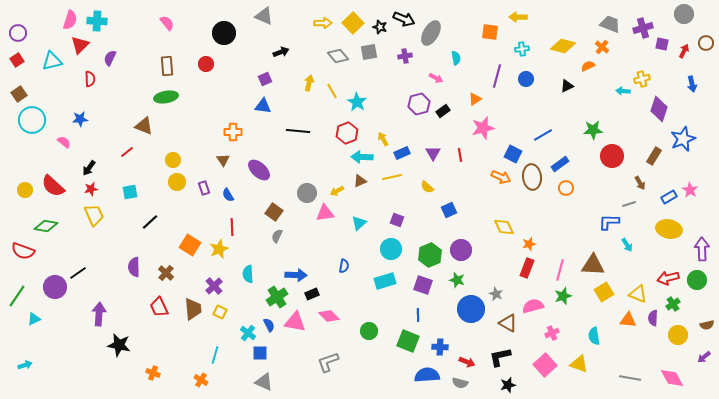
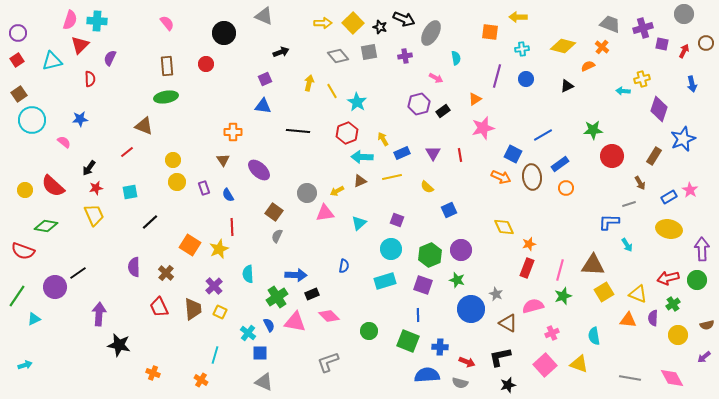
red star at (91, 189): moved 5 px right, 1 px up
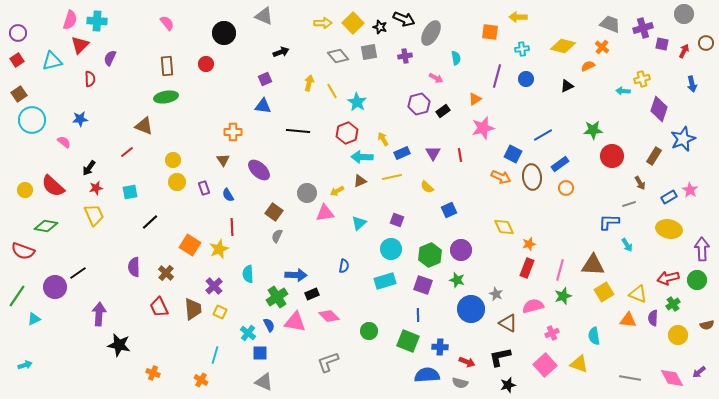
purple arrow at (704, 357): moved 5 px left, 15 px down
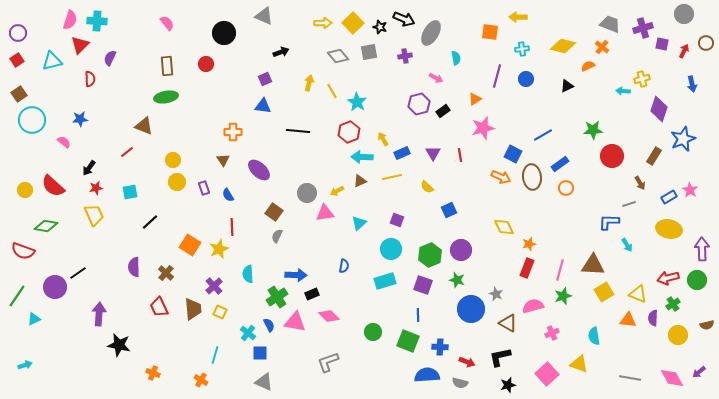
red hexagon at (347, 133): moved 2 px right, 1 px up
green circle at (369, 331): moved 4 px right, 1 px down
pink square at (545, 365): moved 2 px right, 9 px down
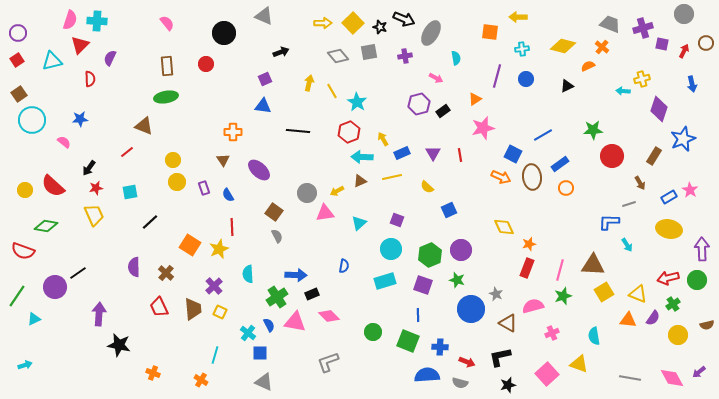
gray semicircle at (277, 236): rotated 128 degrees clockwise
purple semicircle at (653, 318): rotated 147 degrees counterclockwise
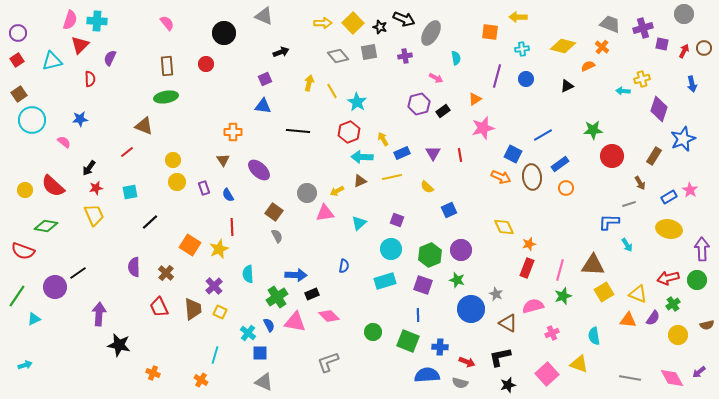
brown circle at (706, 43): moved 2 px left, 5 px down
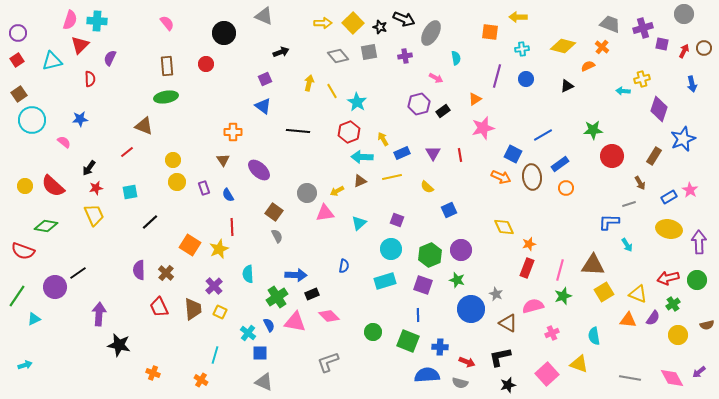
blue triangle at (263, 106): rotated 30 degrees clockwise
yellow circle at (25, 190): moved 4 px up
purple arrow at (702, 249): moved 3 px left, 7 px up
purple semicircle at (134, 267): moved 5 px right, 3 px down
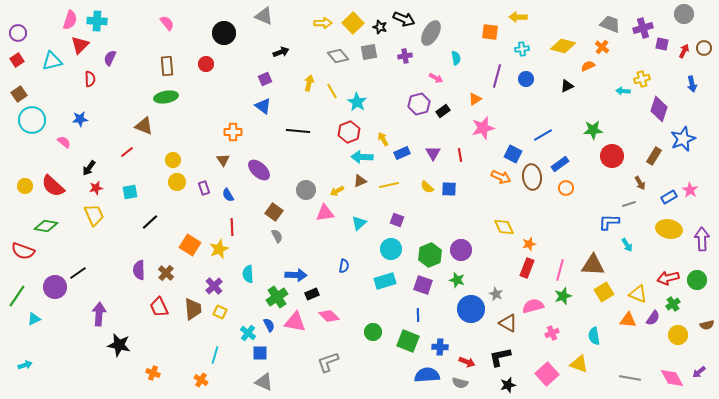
yellow line at (392, 177): moved 3 px left, 8 px down
gray circle at (307, 193): moved 1 px left, 3 px up
blue square at (449, 210): moved 21 px up; rotated 28 degrees clockwise
purple arrow at (699, 242): moved 3 px right, 3 px up
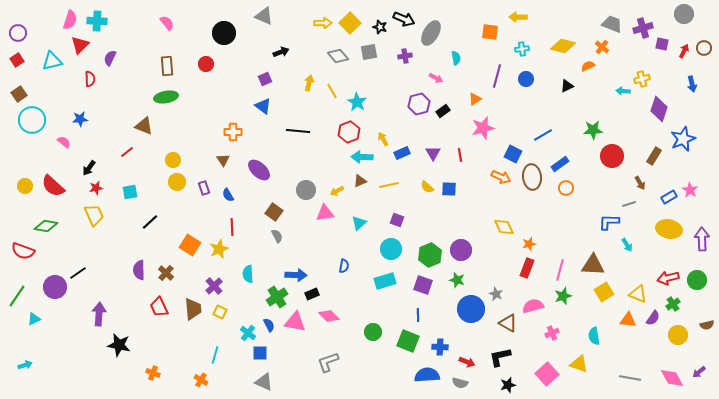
yellow square at (353, 23): moved 3 px left
gray trapezoid at (610, 24): moved 2 px right
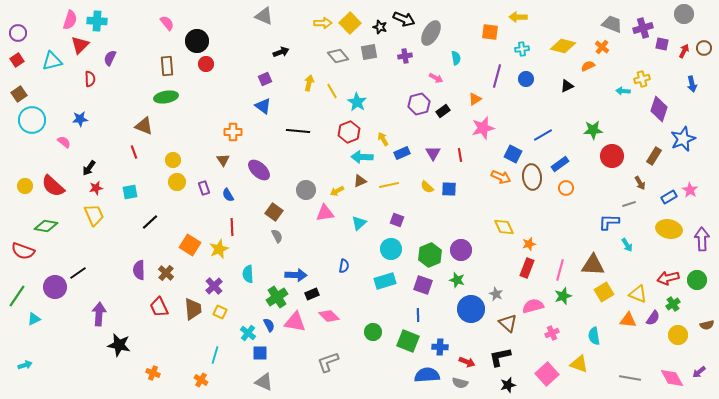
black circle at (224, 33): moved 27 px left, 8 px down
red line at (127, 152): moved 7 px right; rotated 72 degrees counterclockwise
brown triangle at (508, 323): rotated 12 degrees clockwise
